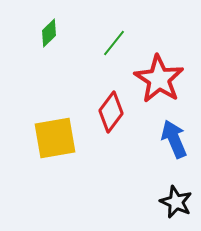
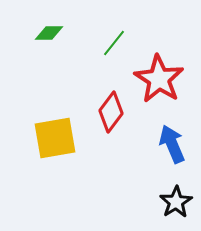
green diamond: rotated 44 degrees clockwise
blue arrow: moved 2 px left, 5 px down
black star: rotated 16 degrees clockwise
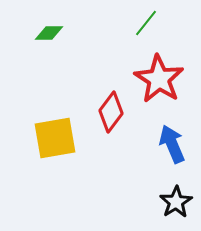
green line: moved 32 px right, 20 px up
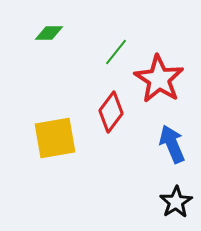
green line: moved 30 px left, 29 px down
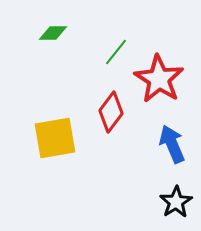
green diamond: moved 4 px right
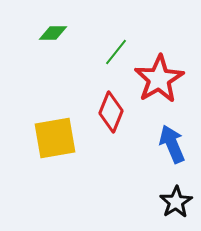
red star: rotated 9 degrees clockwise
red diamond: rotated 15 degrees counterclockwise
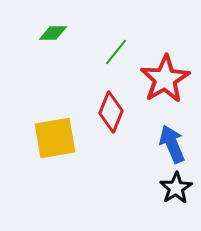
red star: moved 6 px right
black star: moved 14 px up
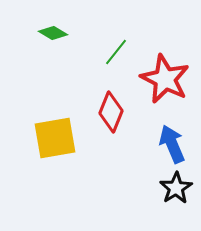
green diamond: rotated 32 degrees clockwise
red star: rotated 15 degrees counterclockwise
